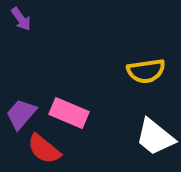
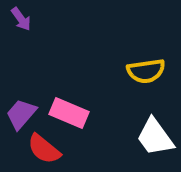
white trapezoid: rotated 15 degrees clockwise
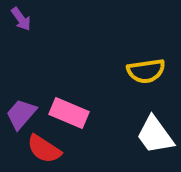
white trapezoid: moved 2 px up
red semicircle: rotated 6 degrees counterclockwise
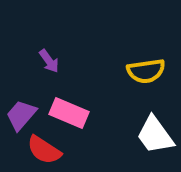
purple arrow: moved 28 px right, 42 px down
purple trapezoid: moved 1 px down
red semicircle: moved 1 px down
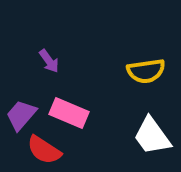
white trapezoid: moved 3 px left, 1 px down
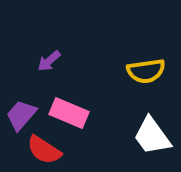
purple arrow: rotated 85 degrees clockwise
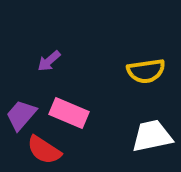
white trapezoid: rotated 114 degrees clockwise
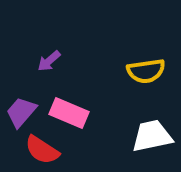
purple trapezoid: moved 3 px up
red semicircle: moved 2 px left
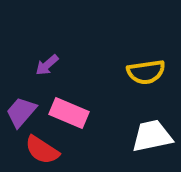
purple arrow: moved 2 px left, 4 px down
yellow semicircle: moved 1 px down
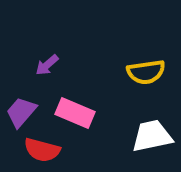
pink rectangle: moved 6 px right
red semicircle: rotated 18 degrees counterclockwise
